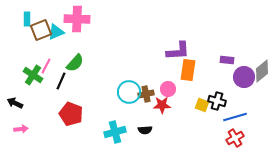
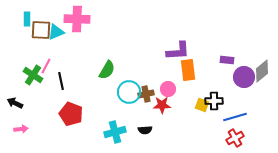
brown square: rotated 25 degrees clockwise
green semicircle: moved 32 px right, 7 px down; rotated 12 degrees counterclockwise
orange rectangle: rotated 15 degrees counterclockwise
black line: rotated 36 degrees counterclockwise
black cross: moved 3 px left; rotated 18 degrees counterclockwise
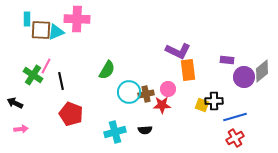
purple L-shape: rotated 30 degrees clockwise
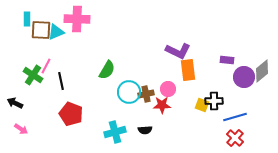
pink arrow: rotated 40 degrees clockwise
red cross: rotated 18 degrees counterclockwise
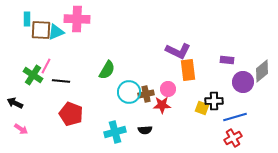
purple circle: moved 1 px left, 5 px down
black line: rotated 72 degrees counterclockwise
yellow square: moved 3 px down
red cross: moved 2 px left; rotated 18 degrees clockwise
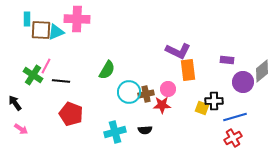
black arrow: rotated 28 degrees clockwise
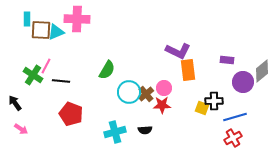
pink circle: moved 4 px left, 1 px up
brown cross: rotated 28 degrees counterclockwise
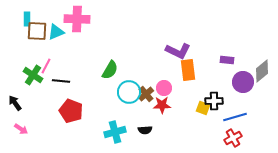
brown square: moved 4 px left, 1 px down
green semicircle: moved 3 px right
yellow square: moved 1 px right
red pentagon: moved 3 px up
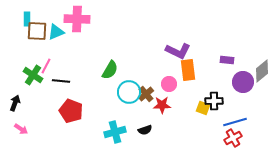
pink circle: moved 5 px right, 4 px up
black arrow: rotated 56 degrees clockwise
blue line: moved 5 px down
black semicircle: rotated 16 degrees counterclockwise
